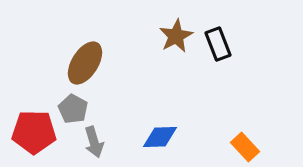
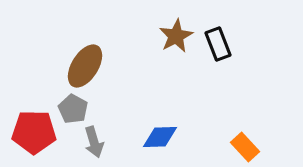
brown ellipse: moved 3 px down
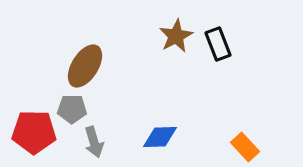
gray pentagon: moved 1 px left; rotated 28 degrees counterclockwise
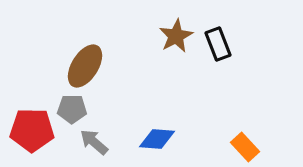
red pentagon: moved 2 px left, 2 px up
blue diamond: moved 3 px left, 2 px down; rotated 6 degrees clockwise
gray arrow: rotated 148 degrees clockwise
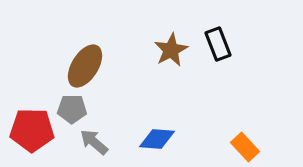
brown star: moved 5 px left, 14 px down
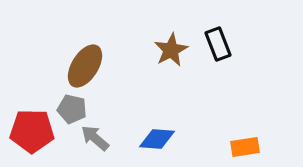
gray pentagon: rotated 12 degrees clockwise
red pentagon: moved 1 px down
gray arrow: moved 1 px right, 4 px up
orange rectangle: rotated 56 degrees counterclockwise
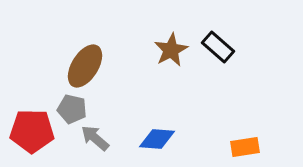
black rectangle: moved 3 px down; rotated 28 degrees counterclockwise
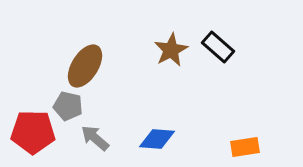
gray pentagon: moved 4 px left, 3 px up
red pentagon: moved 1 px right, 1 px down
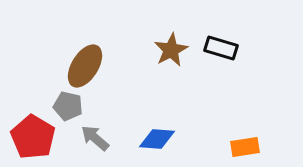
black rectangle: moved 3 px right, 1 px down; rotated 24 degrees counterclockwise
red pentagon: moved 5 px down; rotated 30 degrees clockwise
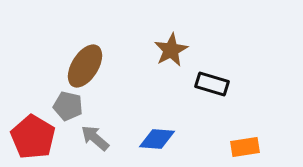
black rectangle: moved 9 px left, 36 px down
